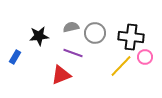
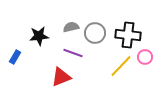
black cross: moved 3 px left, 2 px up
red triangle: moved 2 px down
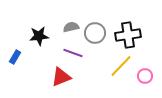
black cross: rotated 15 degrees counterclockwise
pink circle: moved 19 px down
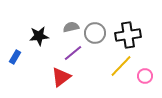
purple line: rotated 60 degrees counterclockwise
red triangle: rotated 15 degrees counterclockwise
